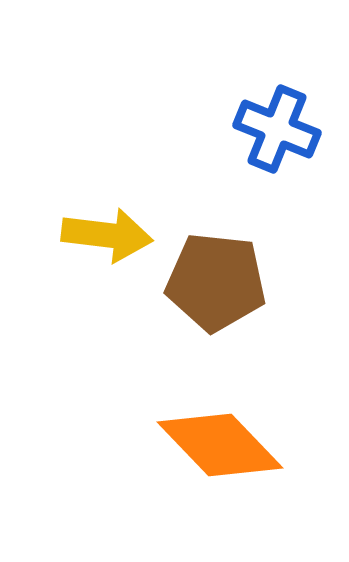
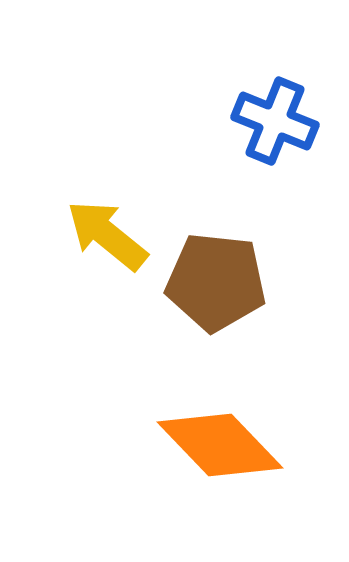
blue cross: moved 2 px left, 8 px up
yellow arrow: rotated 148 degrees counterclockwise
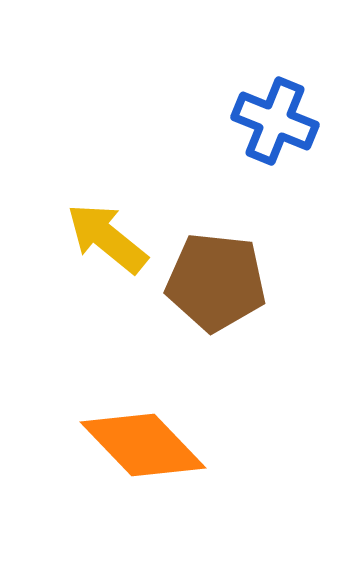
yellow arrow: moved 3 px down
orange diamond: moved 77 px left
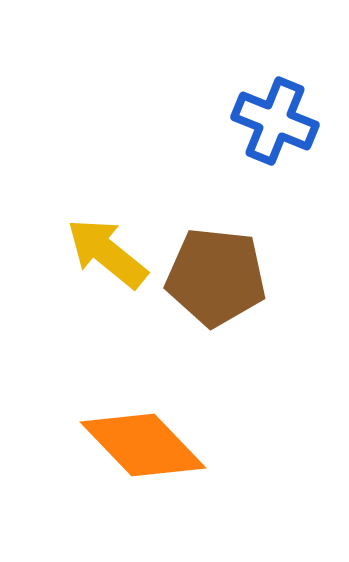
yellow arrow: moved 15 px down
brown pentagon: moved 5 px up
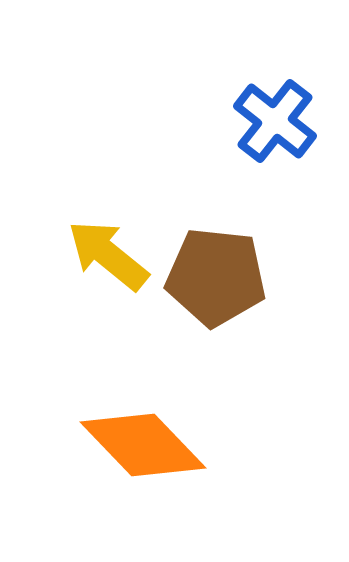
blue cross: rotated 16 degrees clockwise
yellow arrow: moved 1 px right, 2 px down
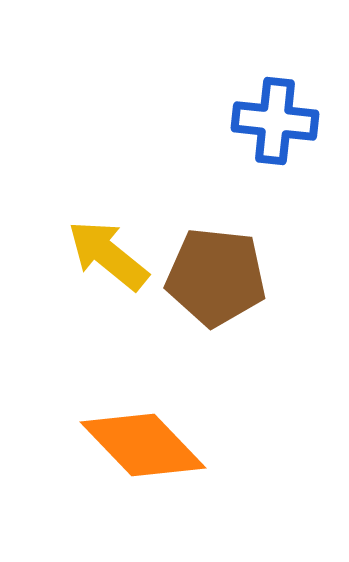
blue cross: rotated 32 degrees counterclockwise
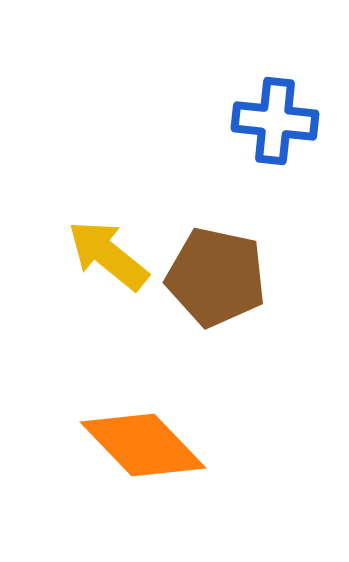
brown pentagon: rotated 6 degrees clockwise
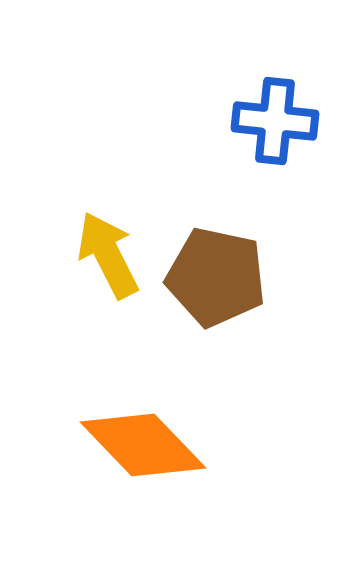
yellow arrow: rotated 24 degrees clockwise
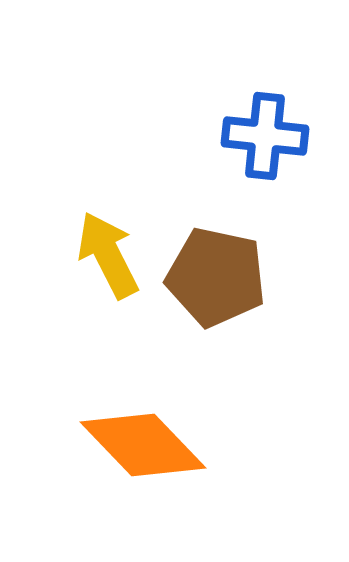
blue cross: moved 10 px left, 15 px down
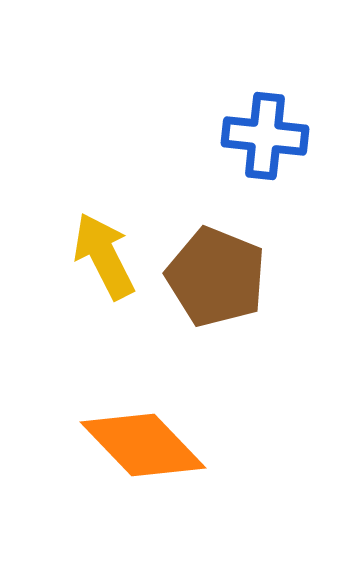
yellow arrow: moved 4 px left, 1 px down
brown pentagon: rotated 10 degrees clockwise
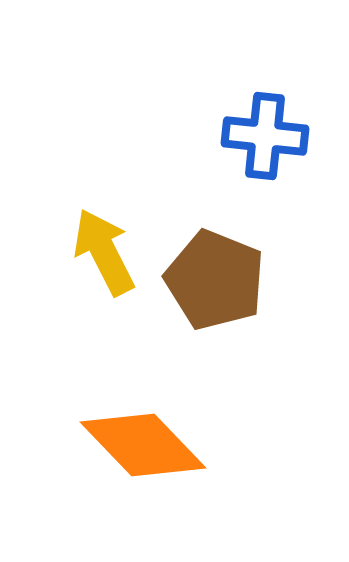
yellow arrow: moved 4 px up
brown pentagon: moved 1 px left, 3 px down
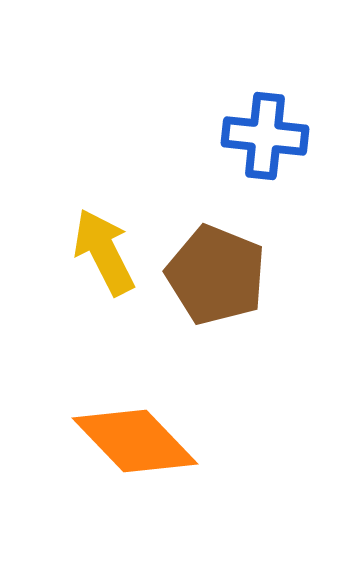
brown pentagon: moved 1 px right, 5 px up
orange diamond: moved 8 px left, 4 px up
